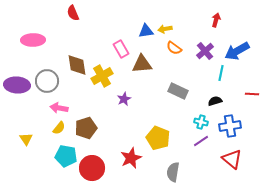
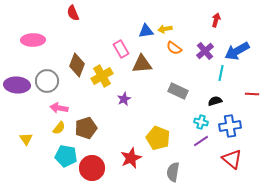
brown diamond: rotated 30 degrees clockwise
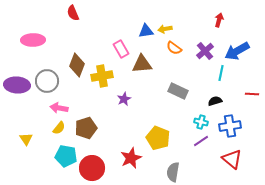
red arrow: moved 3 px right
yellow cross: rotated 20 degrees clockwise
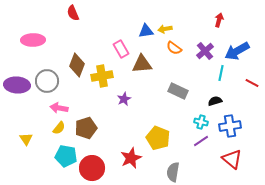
red line: moved 11 px up; rotated 24 degrees clockwise
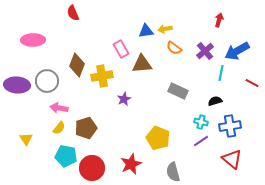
red star: moved 6 px down
gray semicircle: rotated 24 degrees counterclockwise
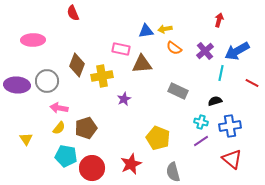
pink rectangle: rotated 48 degrees counterclockwise
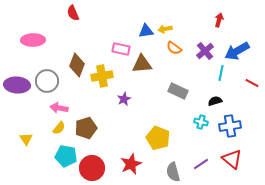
purple line: moved 23 px down
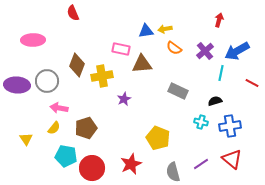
yellow semicircle: moved 5 px left
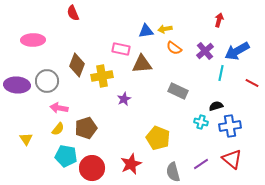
black semicircle: moved 1 px right, 5 px down
yellow semicircle: moved 4 px right, 1 px down
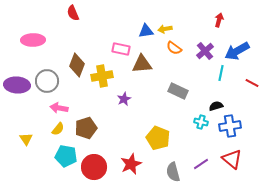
red circle: moved 2 px right, 1 px up
